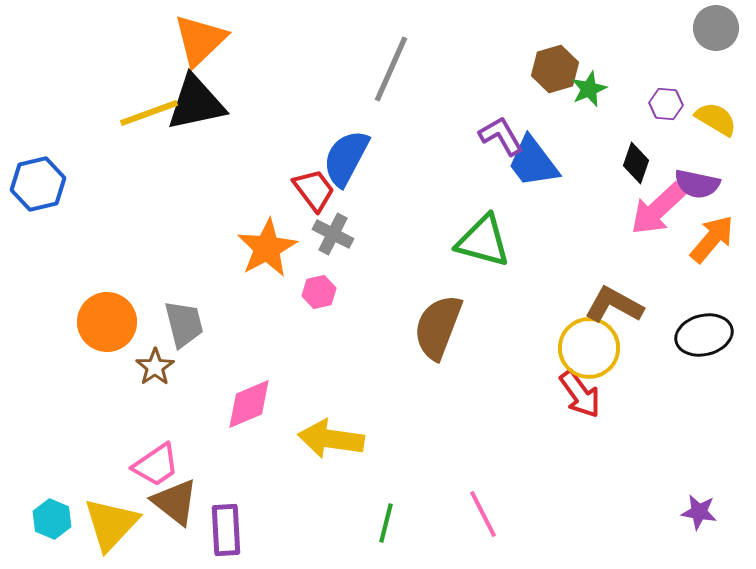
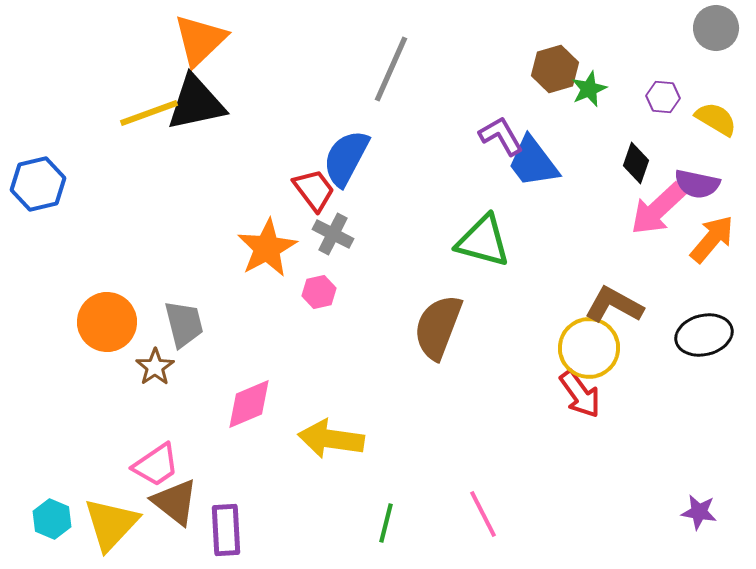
purple hexagon: moved 3 px left, 7 px up
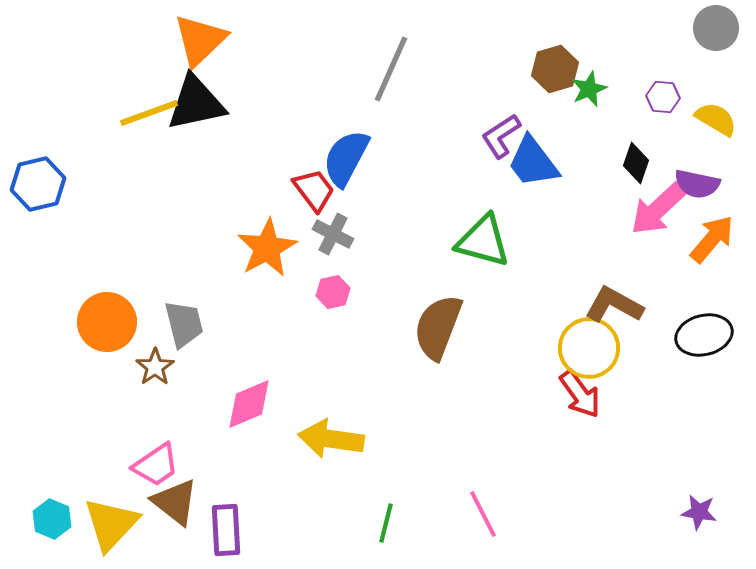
purple L-shape: rotated 93 degrees counterclockwise
pink hexagon: moved 14 px right
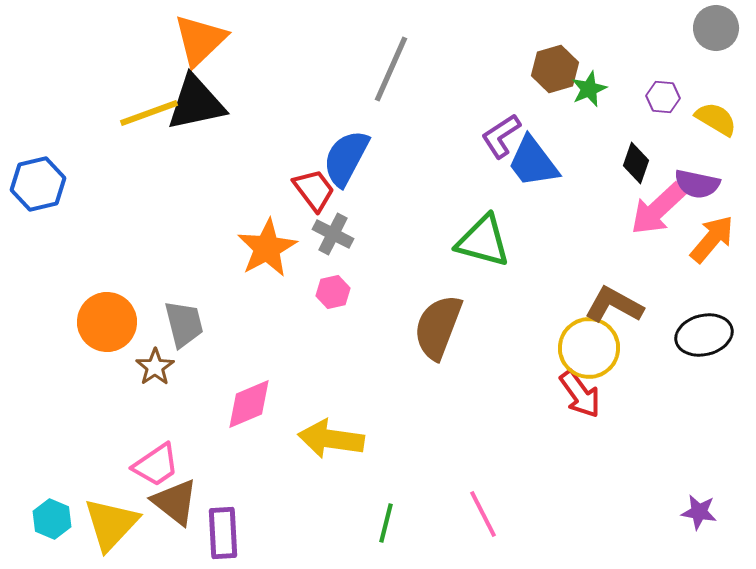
purple rectangle: moved 3 px left, 3 px down
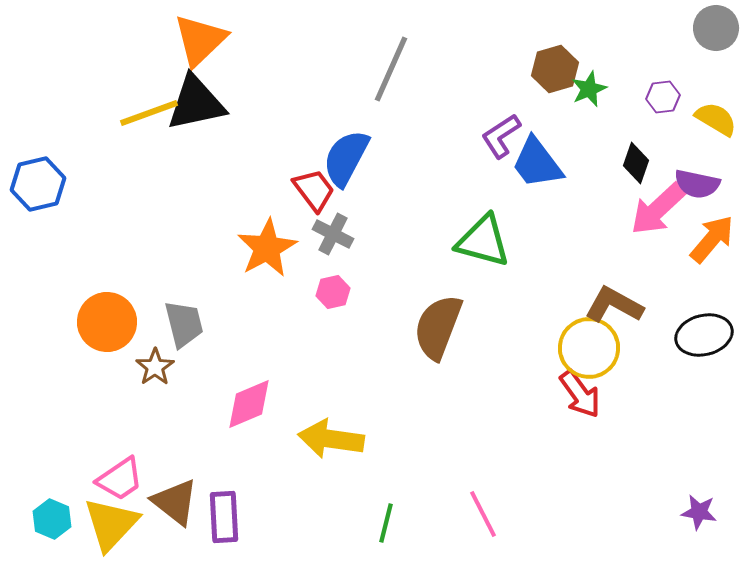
purple hexagon: rotated 12 degrees counterclockwise
blue trapezoid: moved 4 px right, 1 px down
pink trapezoid: moved 36 px left, 14 px down
purple rectangle: moved 1 px right, 16 px up
